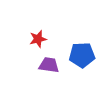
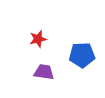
purple trapezoid: moved 5 px left, 7 px down
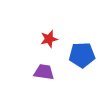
red star: moved 11 px right
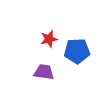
blue pentagon: moved 5 px left, 4 px up
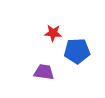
red star: moved 4 px right, 6 px up; rotated 18 degrees clockwise
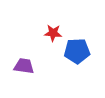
purple trapezoid: moved 20 px left, 6 px up
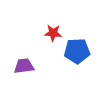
purple trapezoid: rotated 15 degrees counterclockwise
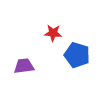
blue pentagon: moved 4 px down; rotated 20 degrees clockwise
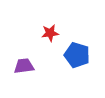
red star: moved 3 px left; rotated 12 degrees counterclockwise
